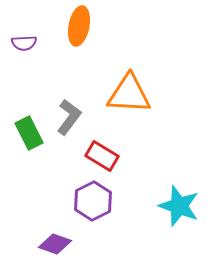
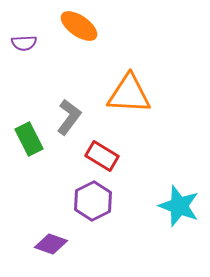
orange ellipse: rotated 66 degrees counterclockwise
green rectangle: moved 6 px down
purple diamond: moved 4 px left
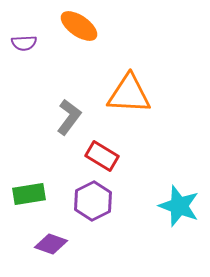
green rectangle: moved 55 px down; rotated 72 degrees counterclockwise
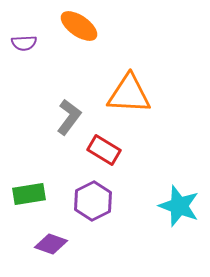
red rectangle: moved 2 px right, 6 px up
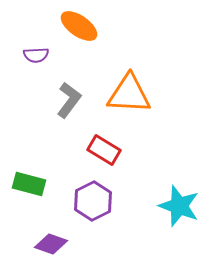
purple semicircle: moved 12 px right, 12 px down
gray L-shape: moved 17 px up
green rectangle: moved 10 px up; rotated 24 degrees clockwise
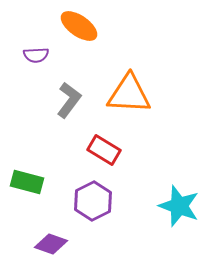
green rectangle: moved 2 px left, 2 px up
